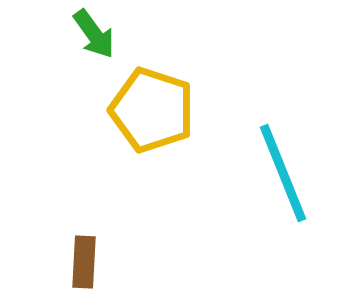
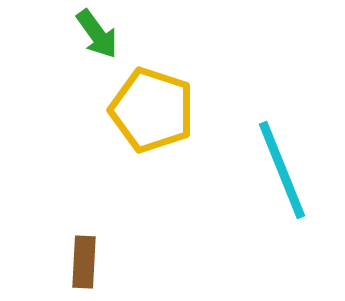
green arrow: moved 3 px right
cyan line: moved 1 px left, 3 px up
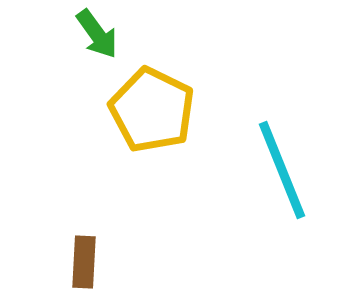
yellow pentagon: rotated 8 degrees clockwise
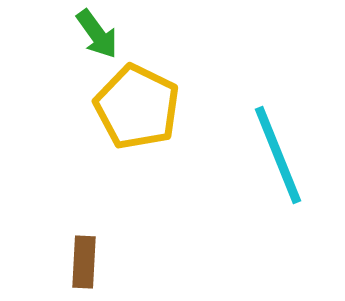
yellow pentagon: moved 15 px left, 3 px up
cyan line: moved 4 px left, 15 px up
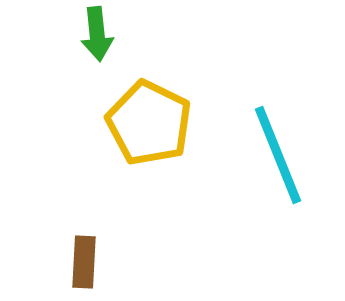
green arrow: rotated 30 degrees clockwise
yellow pentagon: moved 12 px right, 16 px down
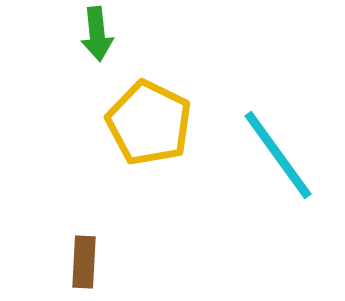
cyan line: rotated 14 degrees counterclockwise
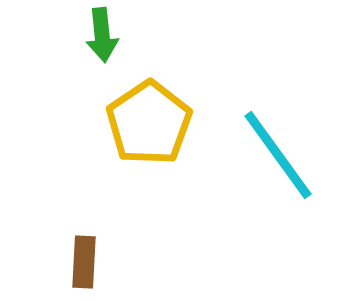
green arrow: moved 5 px right, 1 px down
yellow pentagon: rotated 12 degrees clockwise
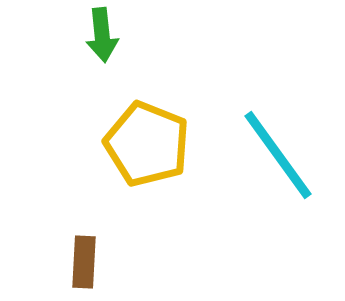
yellow pentagon: moved 2 px left, 21 px down; rotated 16 degrees counterclockwise
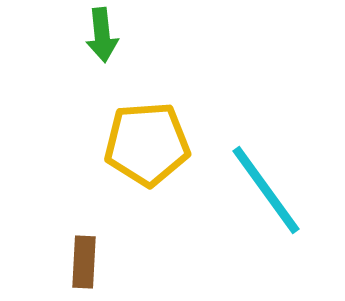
yellow pentagon: rotated 26 degrees counterclockwise
cyan line: moved 12 px left, 35 px down
